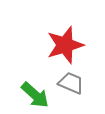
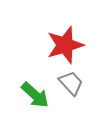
gray trapezoid: rotated 24 degrees clockwise
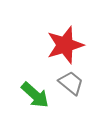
gray trapezoid: rotated 8 degrees counterclockwise
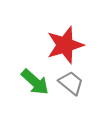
green arrow: moved 13 px up
